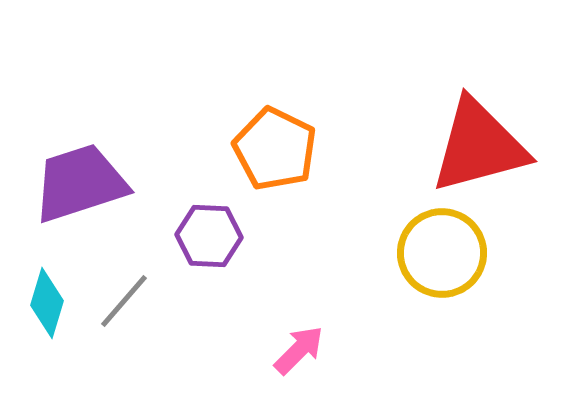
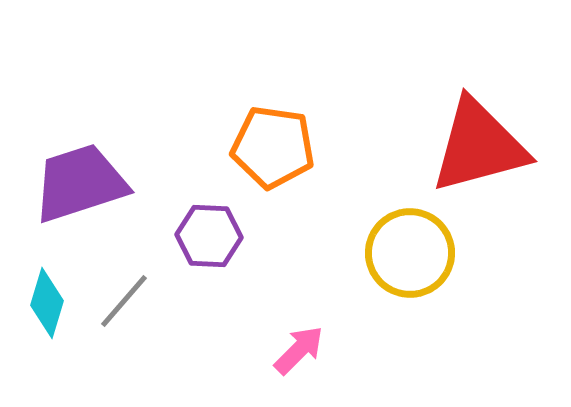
orange pentagon: moved 2 px left, 2 px up; rotated 18 degrees counterclockwise
yellow circle: moved 32 px left
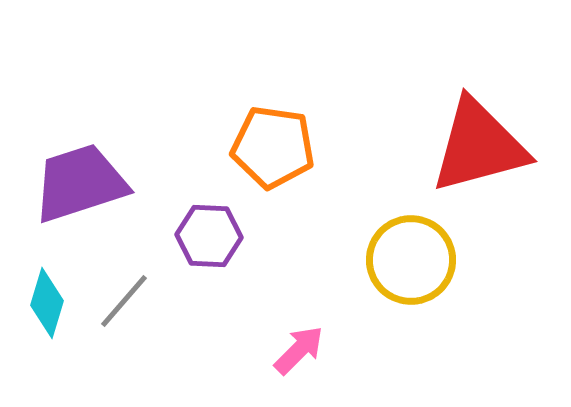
yellow circle: moved 1 px right, 7 px down
